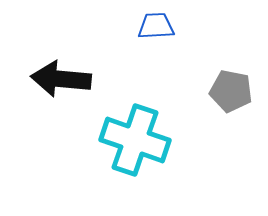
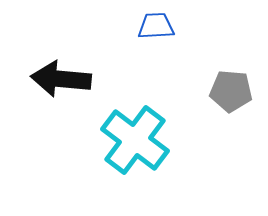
gray pentagon: rotated 6 degrees counterclockwise
cyan cross: rotated 18 degrees clockwise
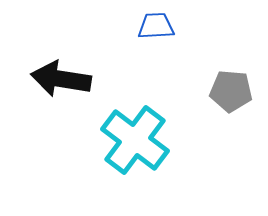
black arrow: rotated 4 degrees clockwise
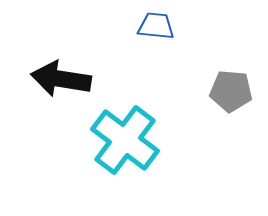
blue trapezoid: rotated 9 degrees clockwise
cyan cross: moved 10 px left
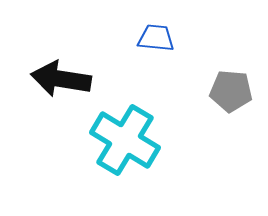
blue trapezoid: moved 12 px down
cyan cross: rotated 6 degrees counterclockwise
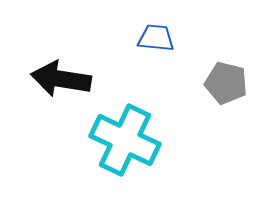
gray pentagon: moved 5 px left, 8 px up; rotated 9 degrees clockwise
cyan cross: rotated 6 degrees counterclockwise
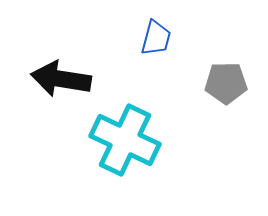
blue trapezoid: rotated 99 degrees clockwise
gray pentagon: rotated 15 degrees counterclockwise
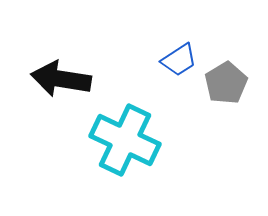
blue trapezoid: moved 23 px right, 22 px down; rotated 42 degrees clockwise
gray pentagon: rotated 30 degrees counterclockwise
